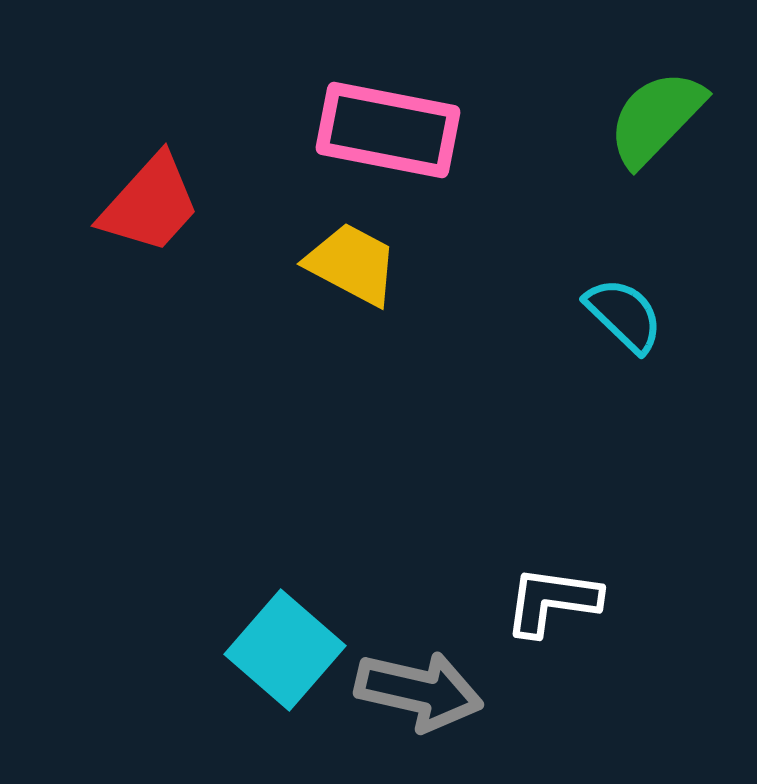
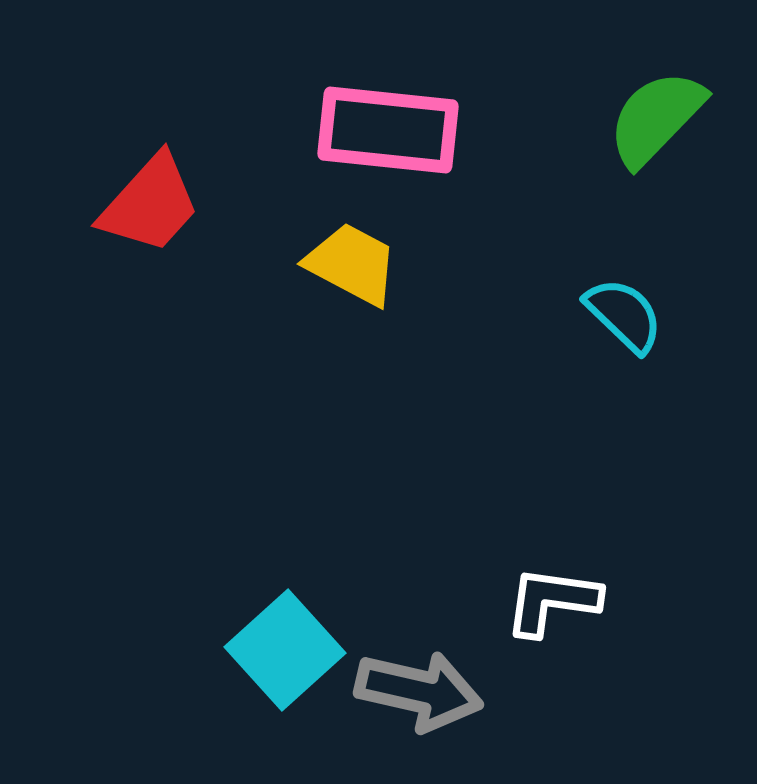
pink rectangle: rotated 5 degrees counterclockwise
cyan square: rotated 7 degrees clockwise
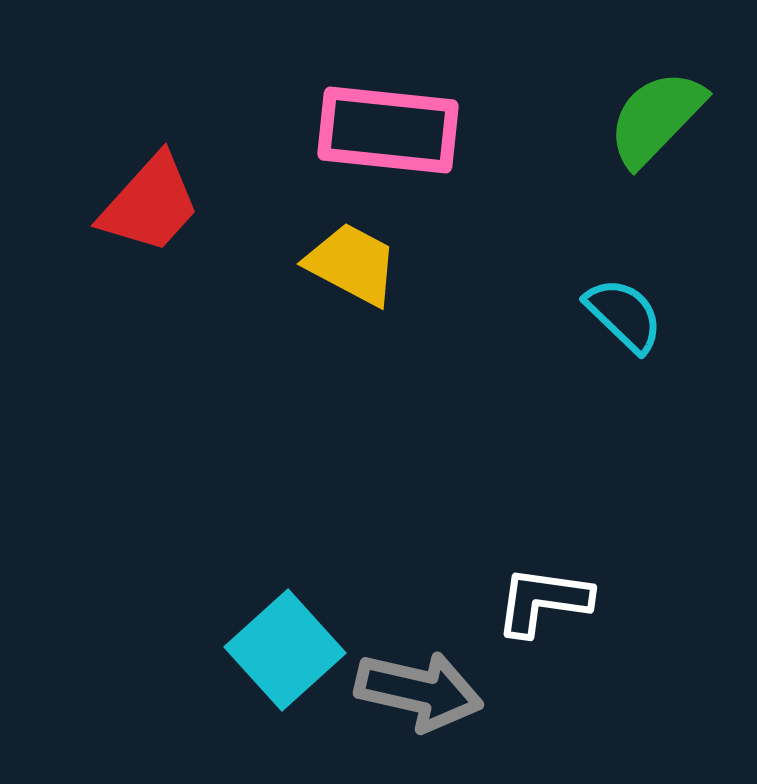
white L-shape: moved 9 px left
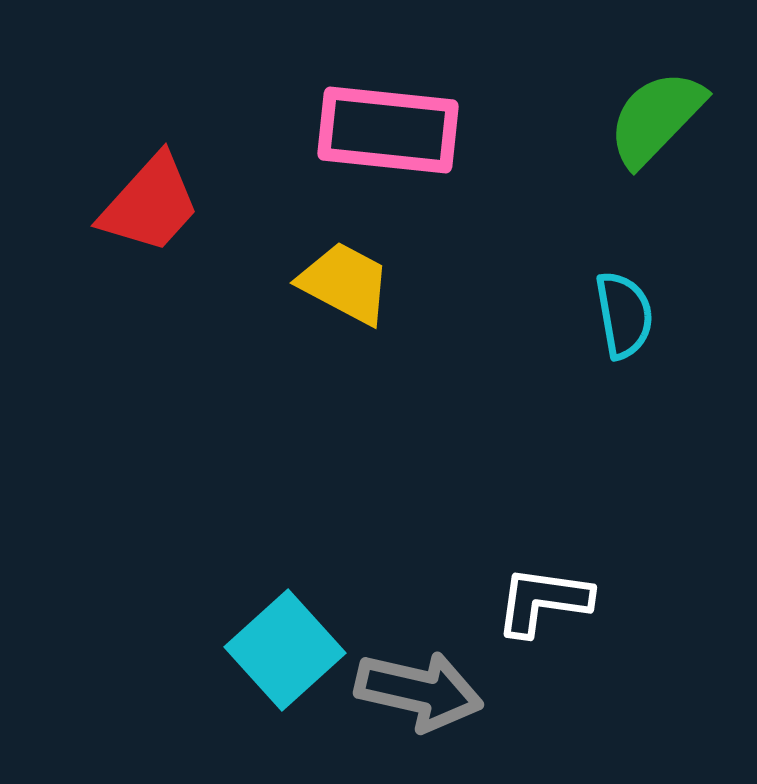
yellow trapezoid: moved 7 px left, 19 px down
cyan semicircle: rotated 36 degrees clockwise
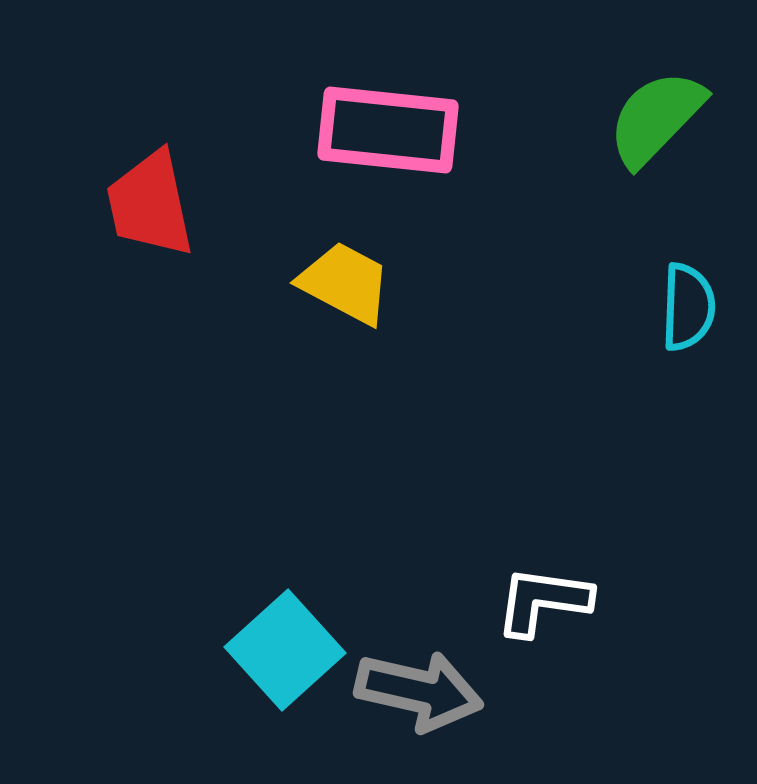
red trapezoid: rotated 126 degrees clockwise
cyan semicircle: moved 64 px right, 8 px up; rotated 12 degrees clockwise
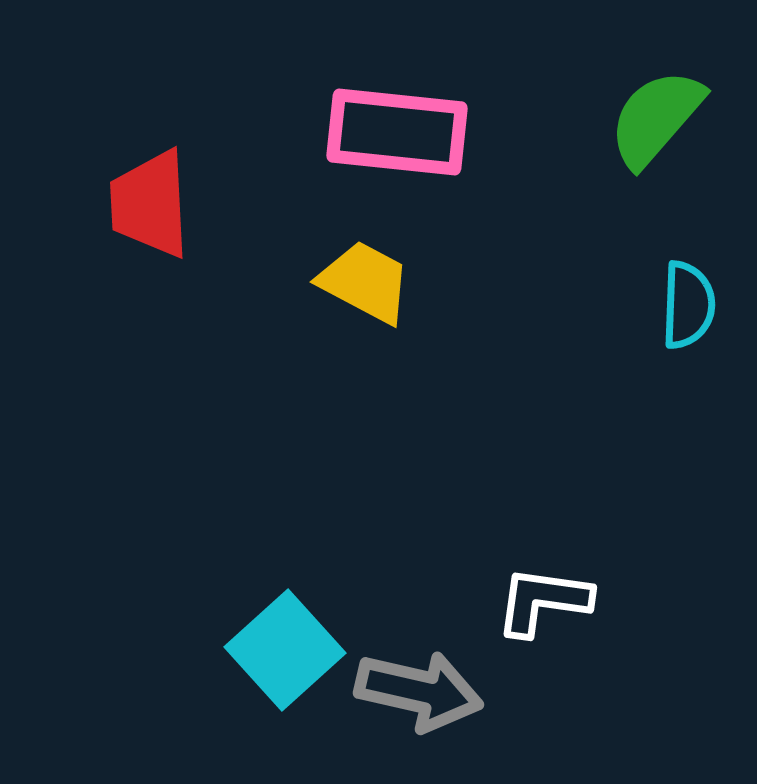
green semicircle: rotated 3 degrees counterclockwise
pink rectangle: moved 9 px right, 2 px down
red trapezoid: rotated 9 degrees clockwise
yellow trapezoid: moved 20 px right, 1 px up
cyan semicircle: moved 2 px up
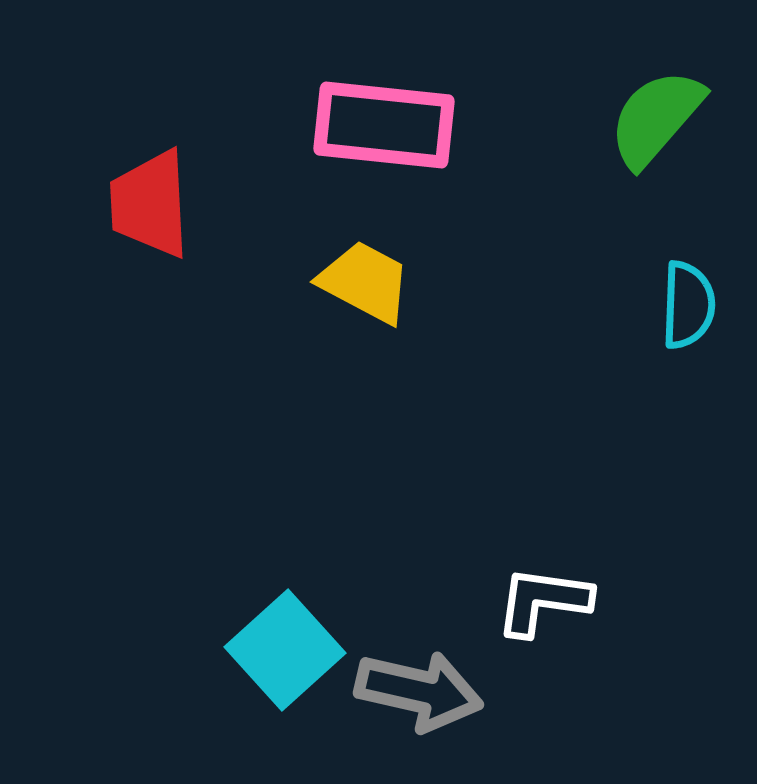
pink rectangle: moved 13 px left, 7 px up
